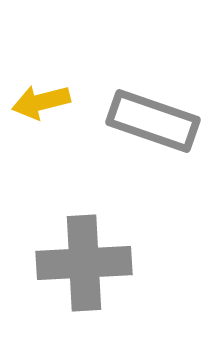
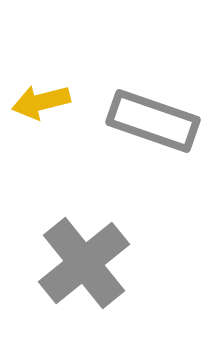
gray cross: rotated 36 degrees counterclockwise
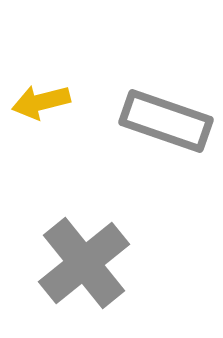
gray rectangle: moved 13 px right
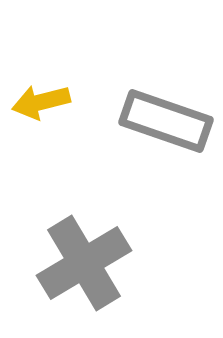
gray cross: rotated 8 degrees clockwise
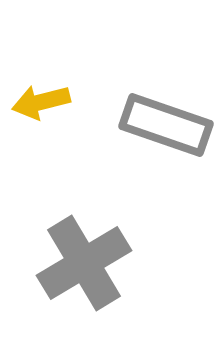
gray rectangle: moved 4 px down
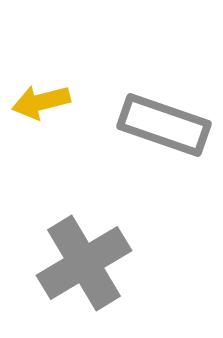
gray rectangle: moved 2 px left
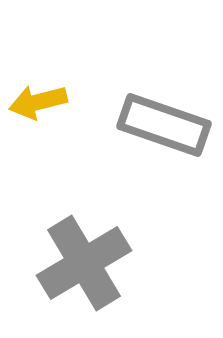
yellow arrow: moved 3 px left
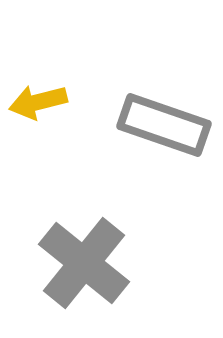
gray cross: rotated 20 degrees counterclockwise
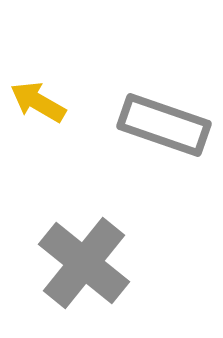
yellow arrow: rotated 44 degrees clockwise
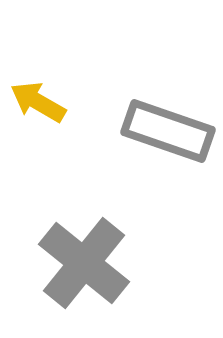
gray rectangle: moved 4 px right, 6 px down
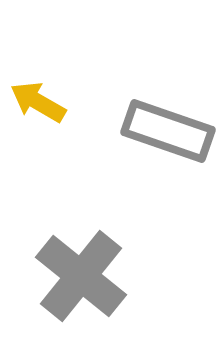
gray cross: moved 3 px left, 13 px down
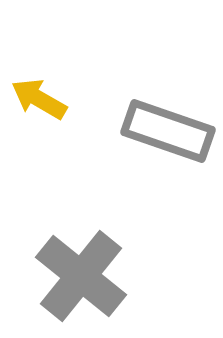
yellow arrow: moved 1 px right, 3 px up
